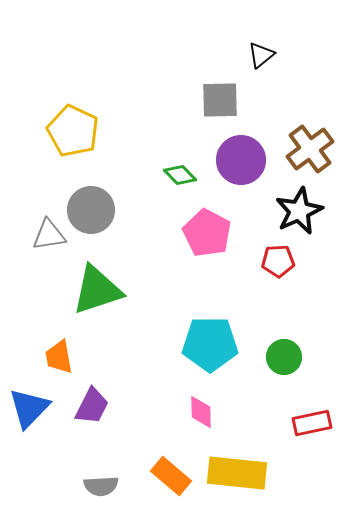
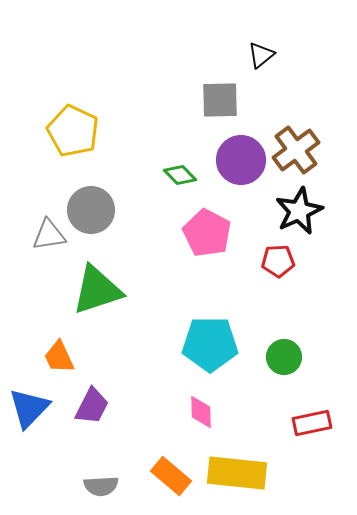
brown cross: moved 14 px left, 1 px down
orange trapezoid: rotated 15 degrees counterclockwise
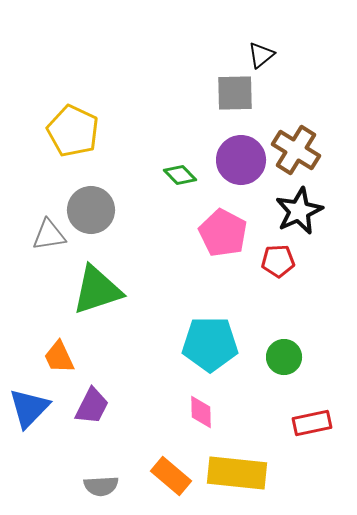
gray square: moved 15 px right, 7 px up
brown cross: rotated 21 degrees counterclockwise
pink pentagon: moved 16 px right
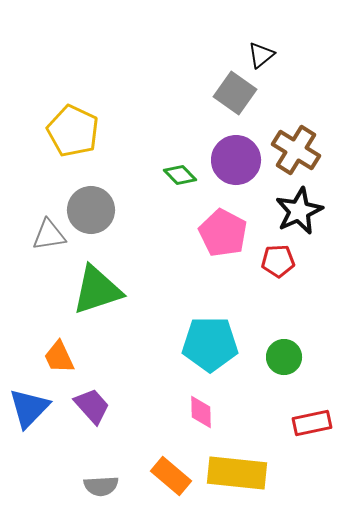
gray square: rotated 36 degrees clockwise
purple circle: moved 5 px left
purple trapezoid: rotated 69 degrees counterclockwise
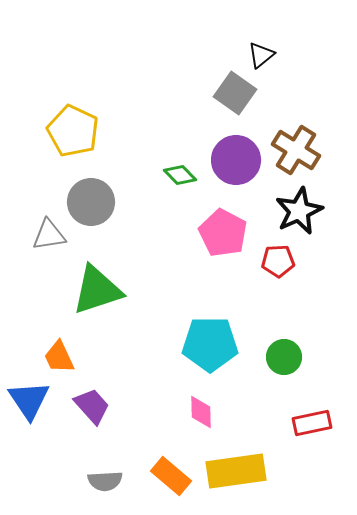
gray circle: moved 8 px up
blue triangle: moved 8 px up; rotated 18 degrees counterclockwise
yellow rectangle: moved 1 px left, 2 px up; rotated 14 degrees counterclockwise
gray semicircle: moved 4 px right, 5 px up
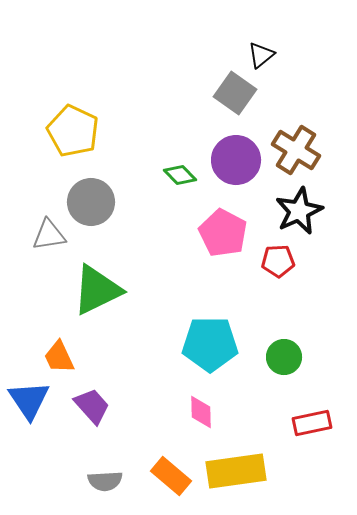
green triangle: rotated 8 degrees counterclockwise
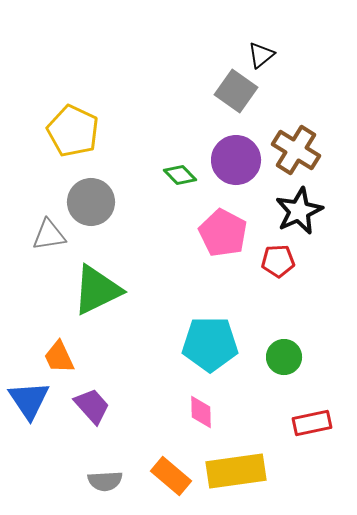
gray square: moved 1 px right, 2 px up
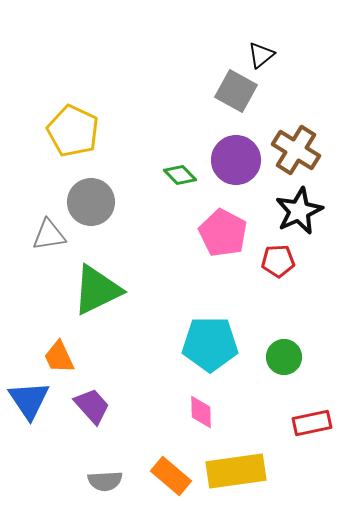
gray square: rotated 6 degrees counterclockwise
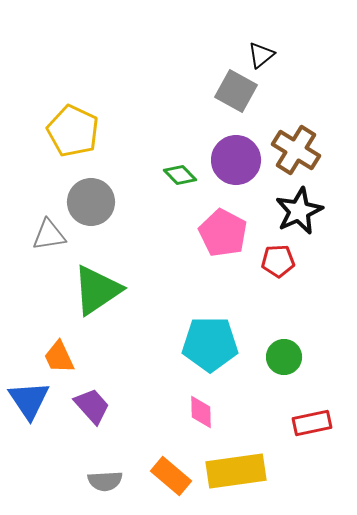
green triangle: rotated 8 degrees counterclockwise
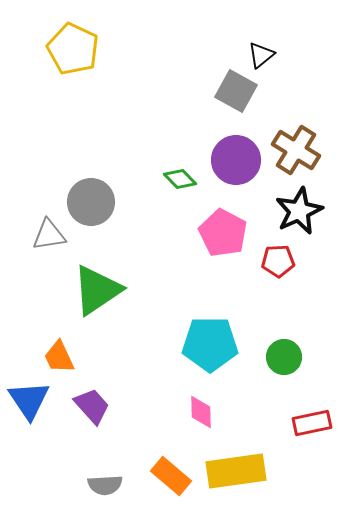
yellow pentagon: moved 82 px up
green diamond: moved 4 px down
gray semicircle: moved 4 px down
